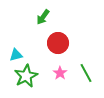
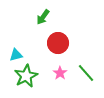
green line: rotated 12 degrees counterclockwise
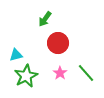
green arrow: moved 2 px right, 2 px down
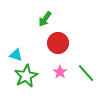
cyan triangle: rotated 32 degrees clockwise
pink star: moved 1 px up
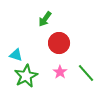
red circle: moved 1 px right
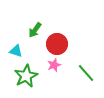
green arrow: moved 10 px left, 11 px down
red circle: moved 2 px left, 1 px down
cyan triangle: moved 4 px up
pink star: moved 6 px left, 7 px up; rotated 16 degrees clockwise
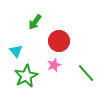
green arrow: moved 8 px up
red circle: moved 2 px right, 3 px up
cyan triangle: rotated 32 degrees clockwise
